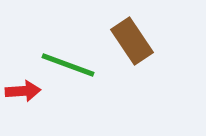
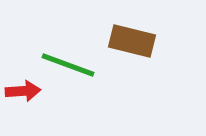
brown rectangle: rotated 42 degrees counterclockwise
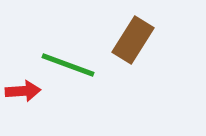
brown rectangle: moved 1 px right, 1 px up; rotated 72 degrees counterclockwise
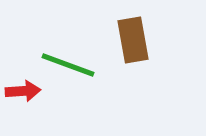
brown rectangle: rotated 42 degrees counterclockwise
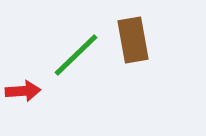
green line: moved 8 px right, 10 px up; rotated 64 degrees counterclockwise
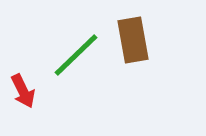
red arrow: rotated 68 degrees clockwise
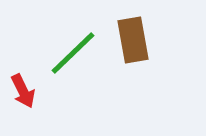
green line: moved 3 px left, 2 px up
